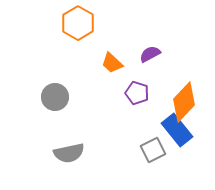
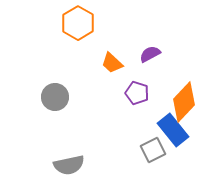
blue rectangle: moved 4 px left
gray semicircle: moved 12 px down
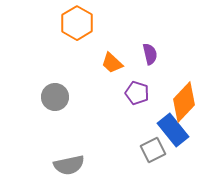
orange hexagon: moved 1 px left
purple semicircle: rotated 105 degrees clockwise
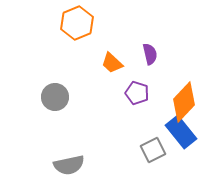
orange hexagon: rotated 8 degrees clockwise
blue rectangle: moved 8 px right, 2 px down
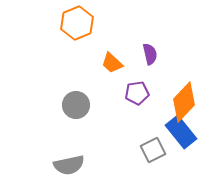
purple pentagon: rotated 25 degrees counterclockwise
gray circle: moved 21 px right, 8 px down
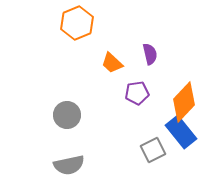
gray circle: moved 9 px left, 10 px down
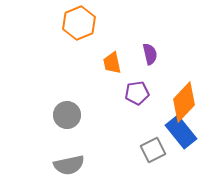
orange hexagon: moved 2 px right
orange trapezoid: rotated 35 degrees clockwise
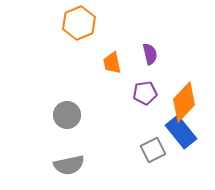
purple pentagon: moved 8 px right
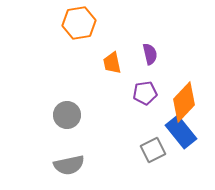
orange hexagon: rotated 12 degrees clockwise
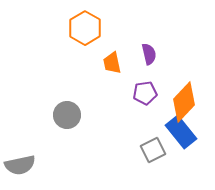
orange hexagon: moved 6 px right, 5 px down; rotated 20 degrees counterclockwise
purple semicircle: moved 1 px left
gray semicircle: moved 49 px left
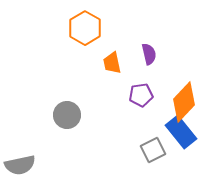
purple pentagon: moved 4 px left, 2 px down
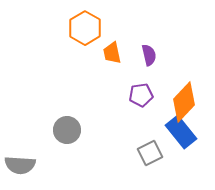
purple semicircle: moved 1 px down
orange trapezoid: moved 10 px up
gray circle: moved 15 px down
gray square: moved 3 px left, 3 px down
gray semicircle: rotated 16 degrees clockwise
